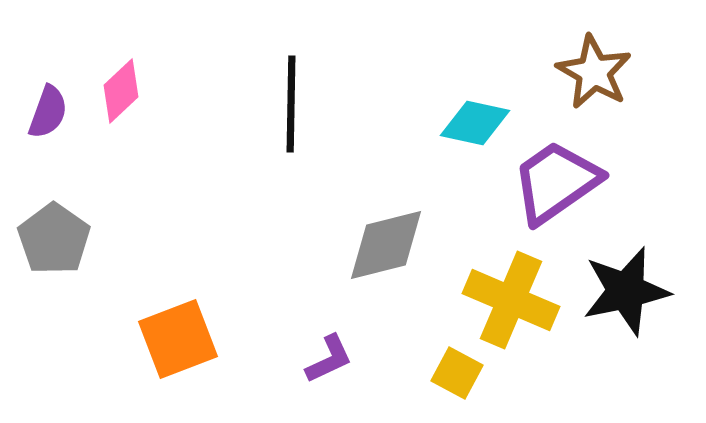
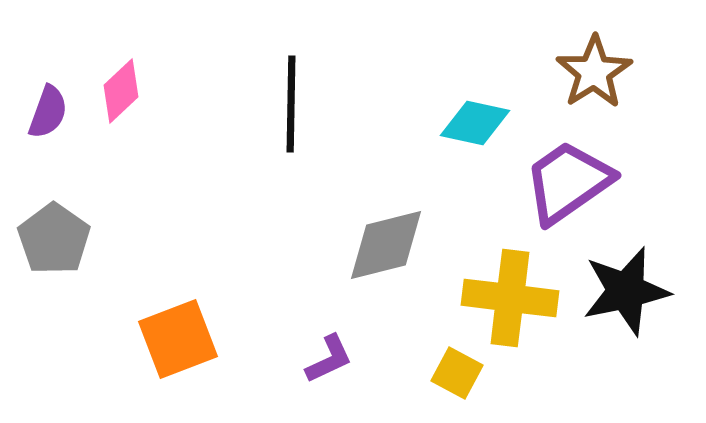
brown star: rotated 10 degrees clockwise
purple trapezoid: moved 12 px right
yellow cross: moved 1 px left, 2 px up; rotated 16 degrees counterclockwise
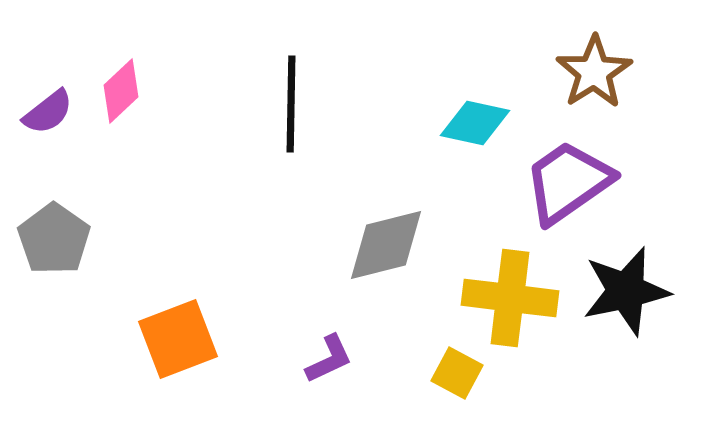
purple semicircle: rotated 32 degrees clockwise
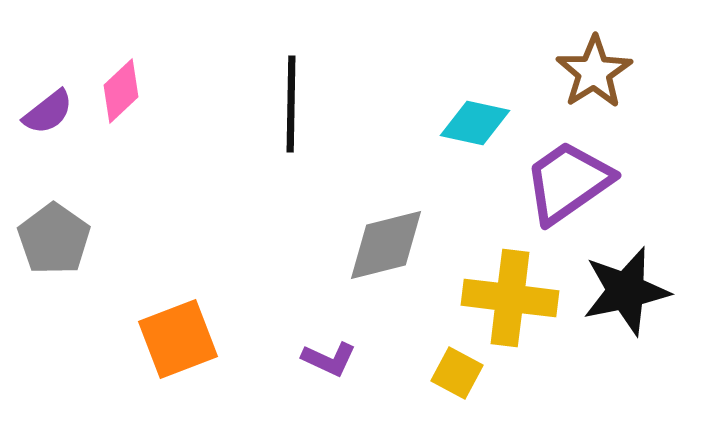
purple L-shape: rotated 50 degrees clockwise
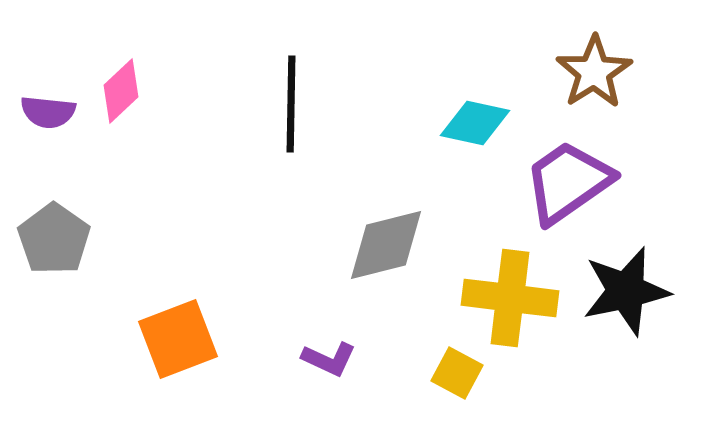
purple semicircle: rotated 44 degrees clockwise
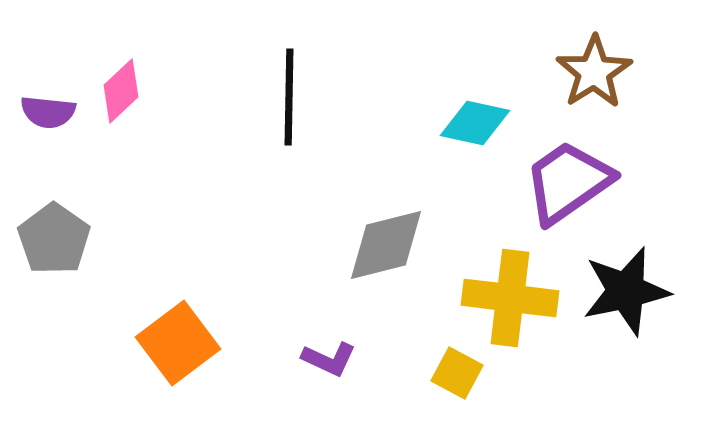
black line: moved 2 px left, 7 px up
orange square: moved 4 px down; rotated 16 degrees counterclockwise
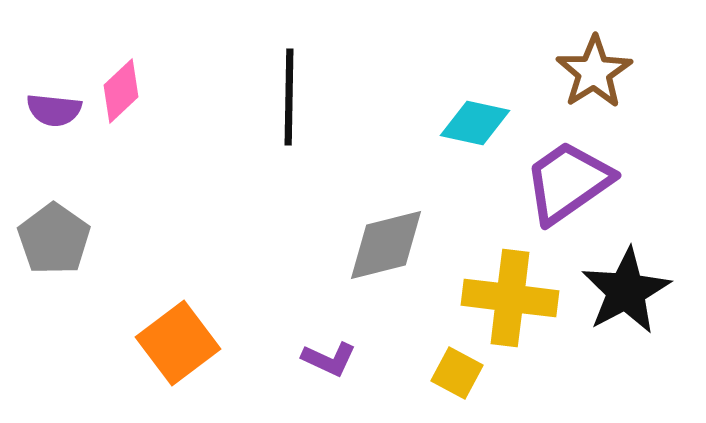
purple semicircle: moved 6 px right, 2 px up
black star: rotated 16 degrees counterclockwise
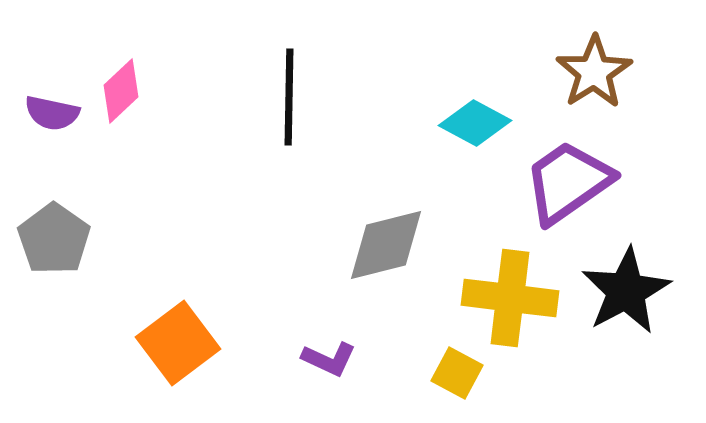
purple semicircle: moved 2 px left, 3 px down; rotated 6 degrees clockwise
cyan diamond: rotated 16 degrees clockwise
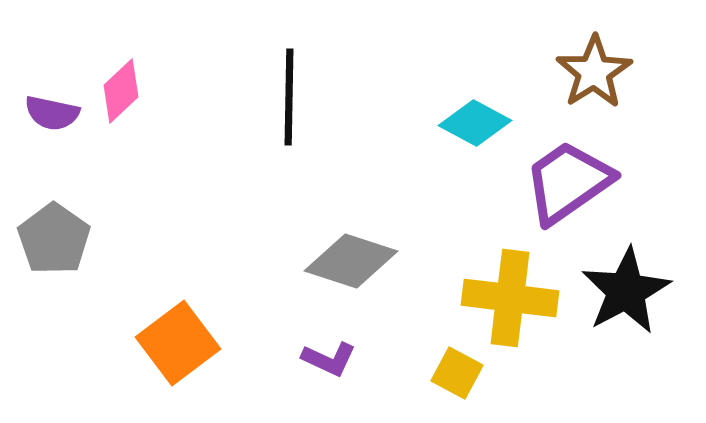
gray diamond: moved 35 px left, 16 px down; rotated 32 degrees clockwise
